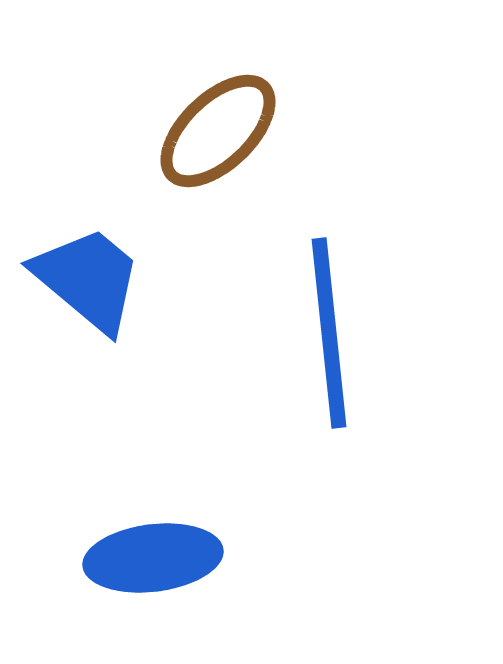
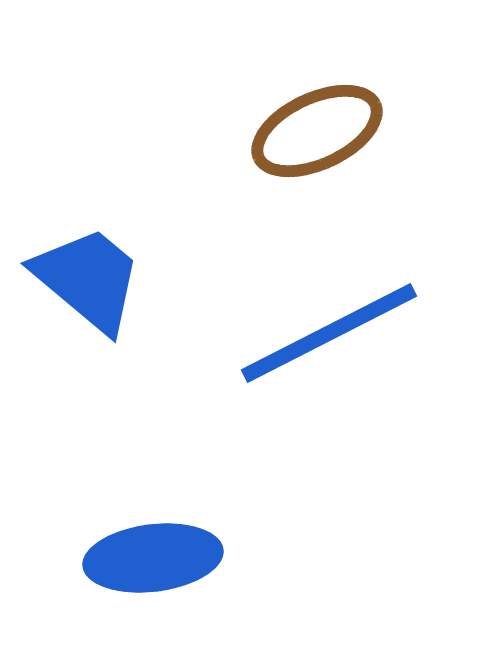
brown ellipse: moved 99 px right; rotated 19 degrees clockwise
blue line: rotated 69 degrees clockwise
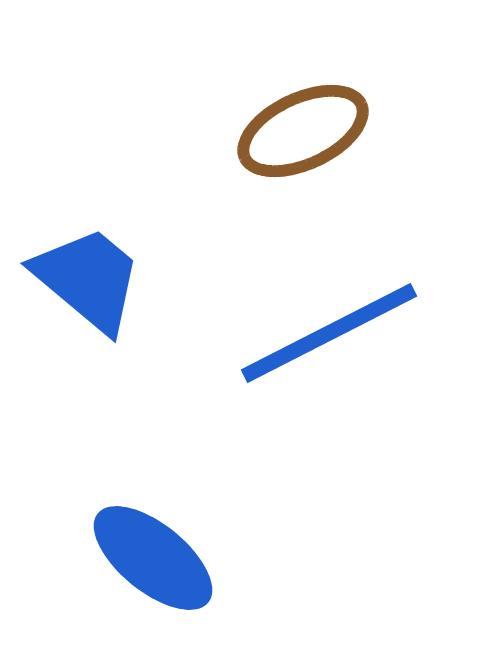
brown ellipse: moved 14 px left
blue ellipse: rotated 46 degrees clockwise
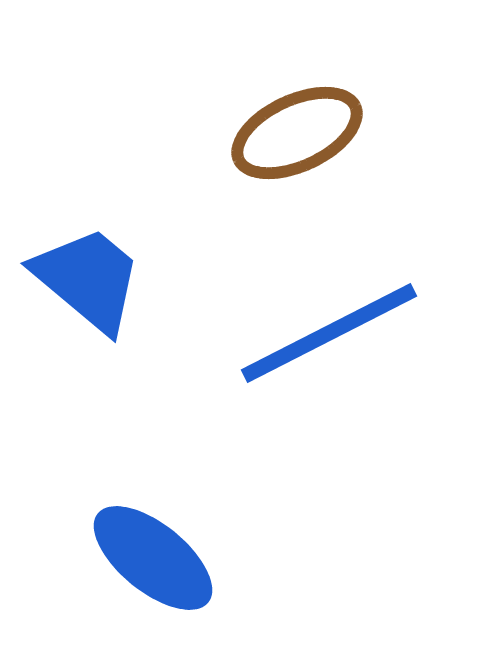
brown ellipse: moved 6 px left, 2 px down
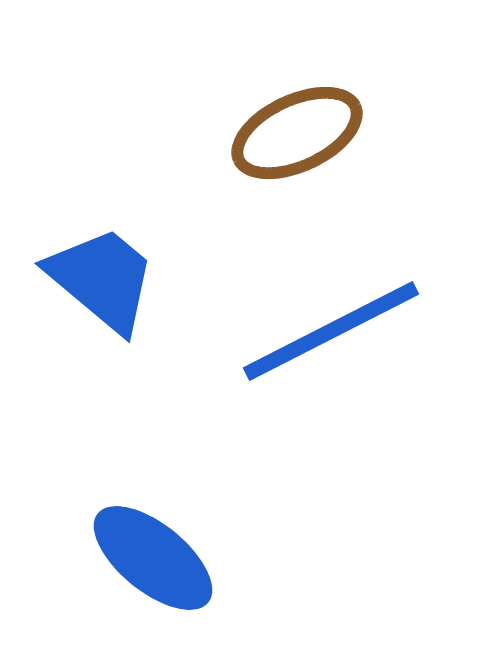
blue trapezoid: moved 14 px right
blue line: moved 2 px right, 2 px up
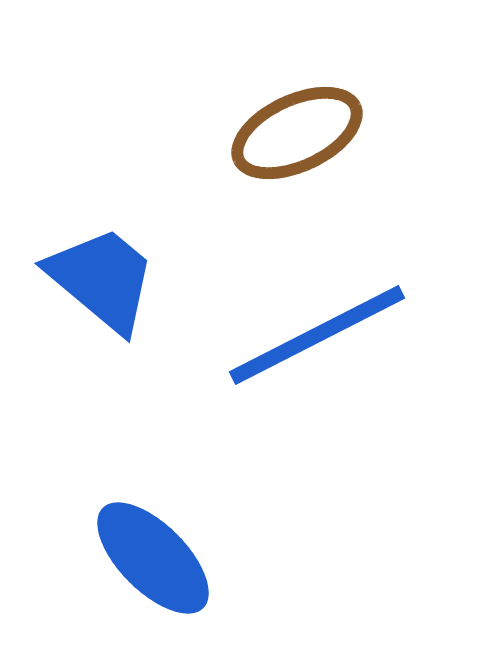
blue line: moved 14 px left, 4 px down
blue ellipse: rotated 6 degrees clockwise
